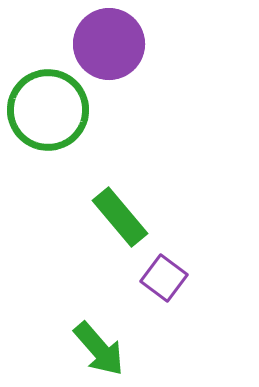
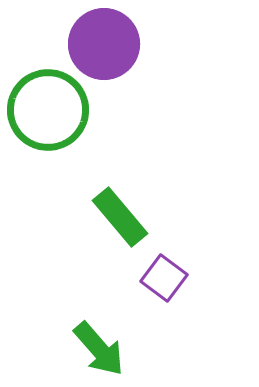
purple circle: moved 5 px left
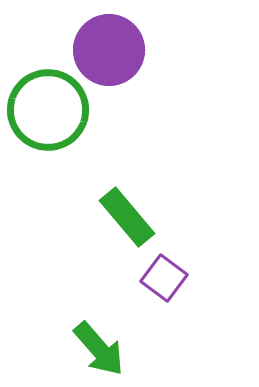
purple circle: moved 5 px right, 6 px down
green rectangle: moved 7 px right
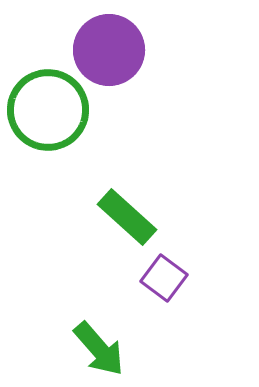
green rectangle: rotated 8 degrees counterclockwise
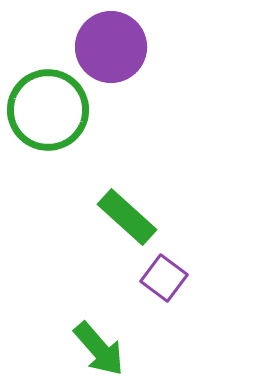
purple circle: moved 2 px right, 3 px up
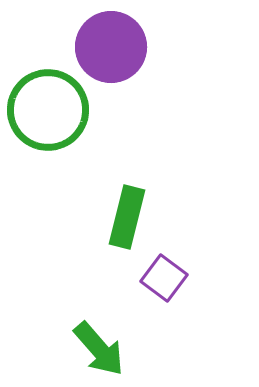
green rectangle: rotated 62 degrees clockwise
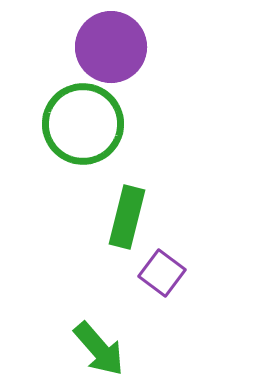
green circle: moved 35 px right, 14 px down
purple square: moved 2 px left, 5 px up
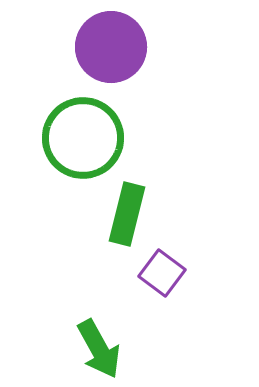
green circle: moved 14 px down
green rectangle: moved 3 px up
green arrow: rotated 12 degrees clockwise
